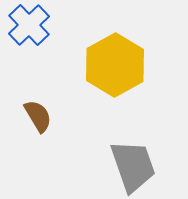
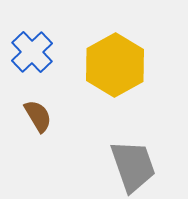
blue cross: moved 3 px right, 27 px down
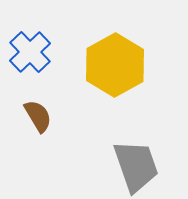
blue cross: moved 2 px left
gray trapezoid: moved 3 px right
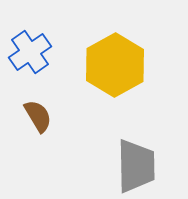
blue cross: rotated 9 degrees clockwise
gray trapezoid: rotated 18 degrees clockwise
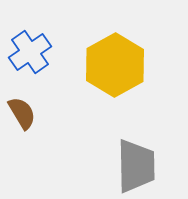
brown semicircle: moved 16 px left, 3 px up
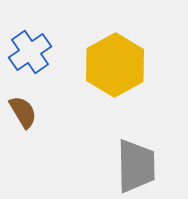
brown semicircle: moved 1 px right, 1 px up
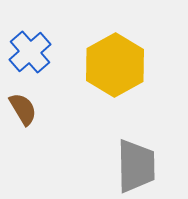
blue cross: rotated 6 degrees counterclockwise
brown semicircle: moved 3 px up
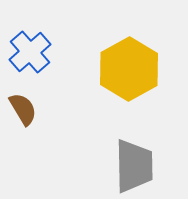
yellow hexagon: moved 14 px right, 4 px down
gray trapezoid: moved 2 px left
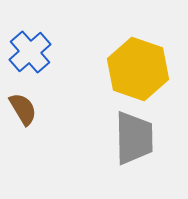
yellow hexagon: moved 9 px right; rotated 12 degrees counterclockwise
gray trapezoid: moved 28 px up
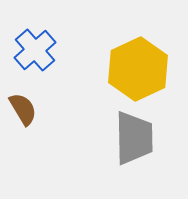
blue cross: moved 5 px right, 2 px up
yellow hexagon: rotated 16 degrees clockwise
